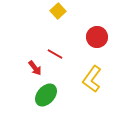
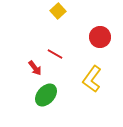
red circle: moved 3 px right
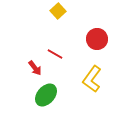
red circle: moved 3 px left, 2 px down
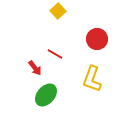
yellow L-shape: rotated 16 degrees counterclockwise
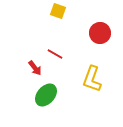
yellow square: rotated 28 degrees counterclockwise
red circle: moved 3 px right, 6 px up
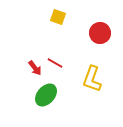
yellow square: moved 6 px down
red line: moved 9 px down
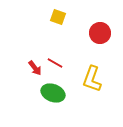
green ellipse: moved 7 px right, 2 px up; rotated 70 degrees clockwise
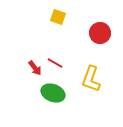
yellow L-shape: moved 1 px left
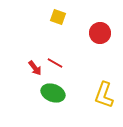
yellow L-shape: moved 13 px right, 16 px down
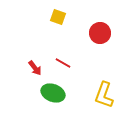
red line: moved 8 px right
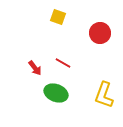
green ellipse: moved 3 px right
